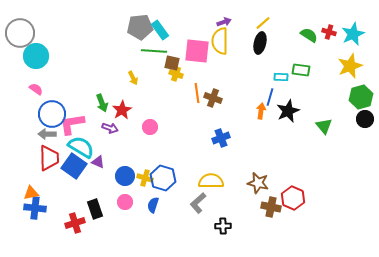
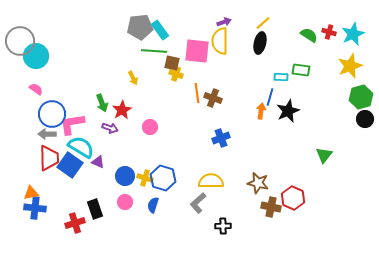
gray circle at (20, 33): moved 8 px down
green triangle at (324, 126): moved 29 px down; rotated 18 degrees clockwise
blue square at (74, 166): moved 4 px left, 1 px up
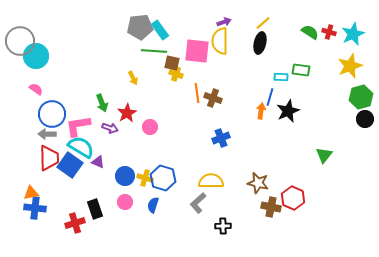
green semicircle at (309, 35): moved 1 px right, 3 px up
red star at (122, 110): moved 5 px right, 3 px down
pink L-shape at (72, 124): moved 6 px right, 2 px down
